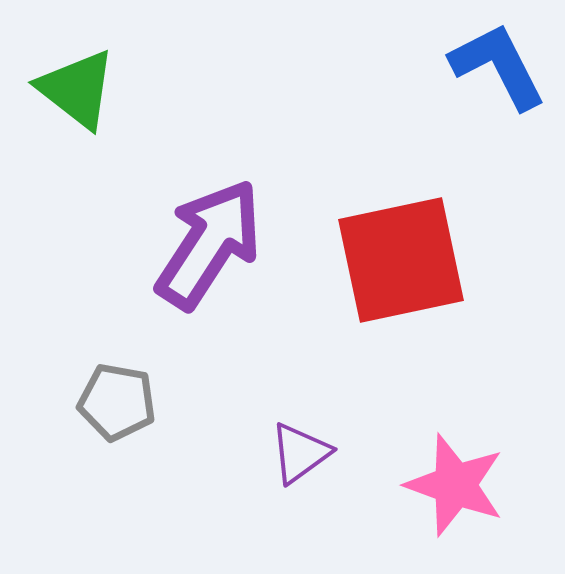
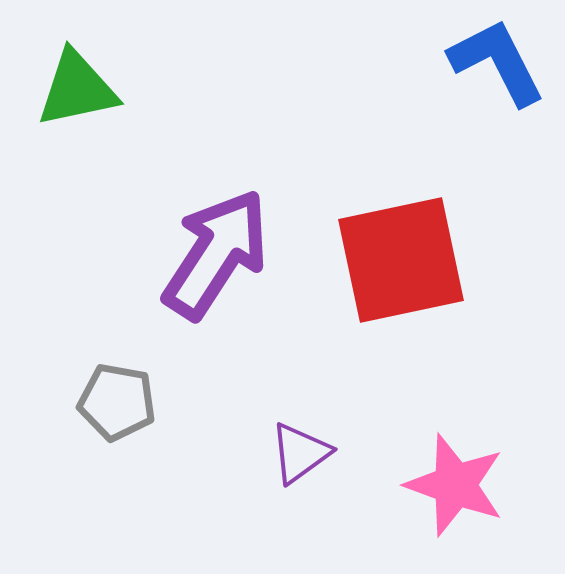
blue L-shape: moved 1 px left, 4 px up
green triangle: rotated 50 degrees counterclockwise
purple arrow: moved 7 px right, 10 px down
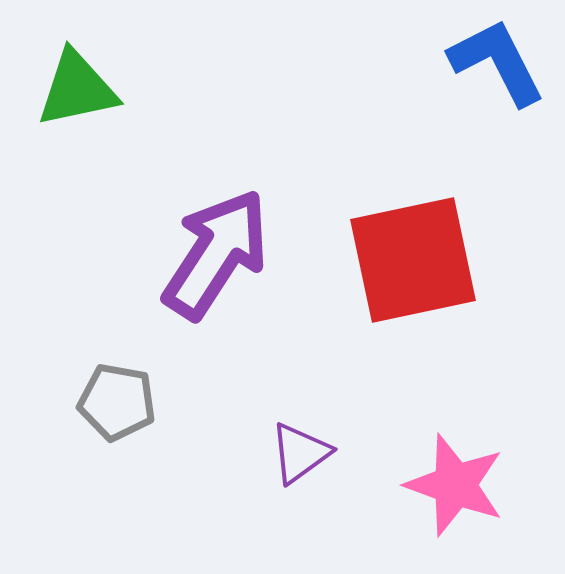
red square: moved 12 px right
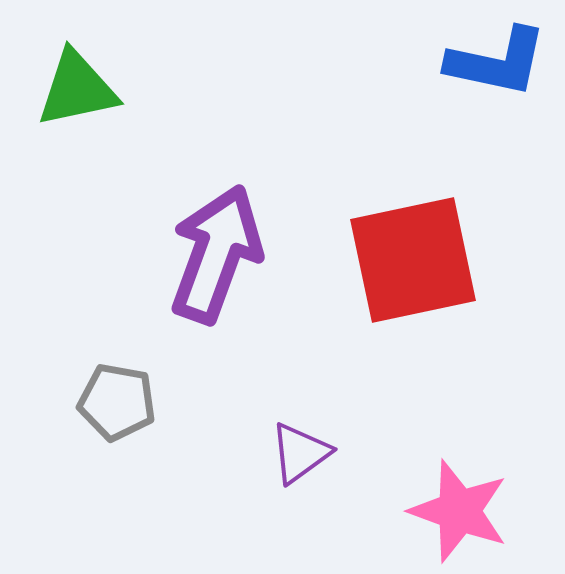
blue L-shape: rotated 129 degrees clockwise
purple arrow: rotated 13 degrees counterclockwise
pink star: moved 4 px right, 26 px down
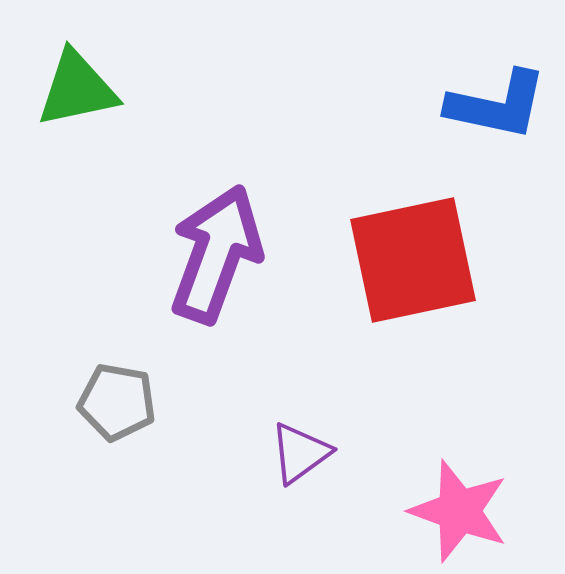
blue L-shape: moved 43 px down
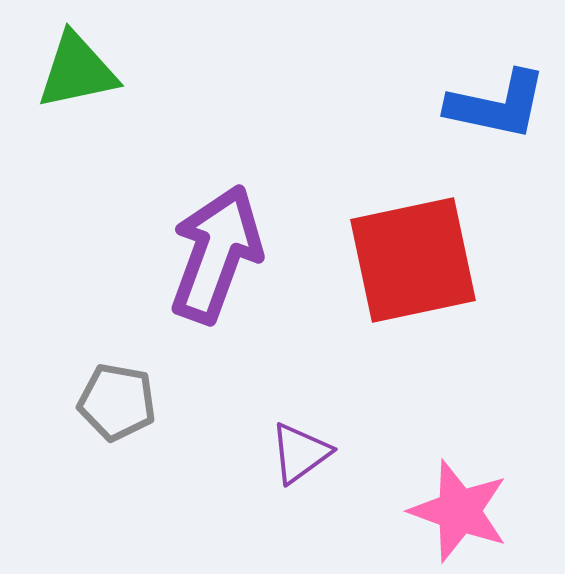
green triangle: moved 18 px up
